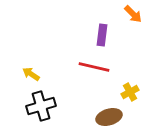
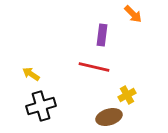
yellow cross: moved 3 px left, 3 px down
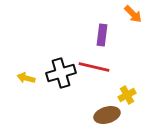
yellow arrow: moved 5 px left, 4 px down; rotated 18 degrees counterclockwise
black cross: moved 20 px right, 33 px up
brown ellipse: moved 2 px left, 2 px up
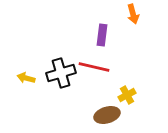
orange arrow: rotated 30 degrees clockwise
